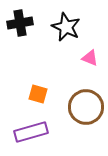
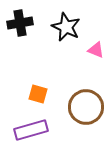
pink triangle: moved 6 px right, 8 px up
purple rectangle: moved 2 px up
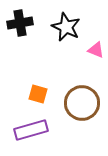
brown circle: moved 4 px left, 4 px up
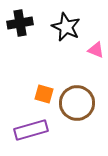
orange square: moved 6 px right
brown circle: moved 5 px left
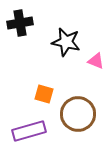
black star: moved 15 px down; rotated 12 degrees counterclockwise
pink triangle: moved 11 px down
brown circle: moved 1 px right, 11 px down
purple rectangle: moved 2 px left, 1 px down
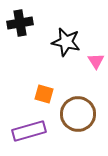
pink triangle: rotated 36 degrees clockwise
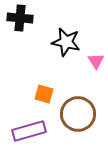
black cross: moved 5 px up; rotated 15 degrees clockwise
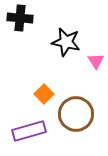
orange square: rotated 30 degrees clockwise
brown circle: moved 2 px left
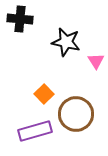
black cross: moved 1 px down
purple rectangle: moved 6 px right
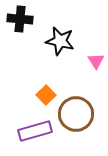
black star: moved 6 px left, 1 px up
orange square: moved 2 px right, 1 px down
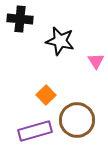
brown circle: moved 1 px right, 6 px down
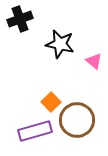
black cross: rotated 25 degrees counterclockwise
black star: moved 3 px down
pink triangle: moved 2 px left; rotated 18 degrees counterclockwise
orange square: moved 5 px right, 7 px down
